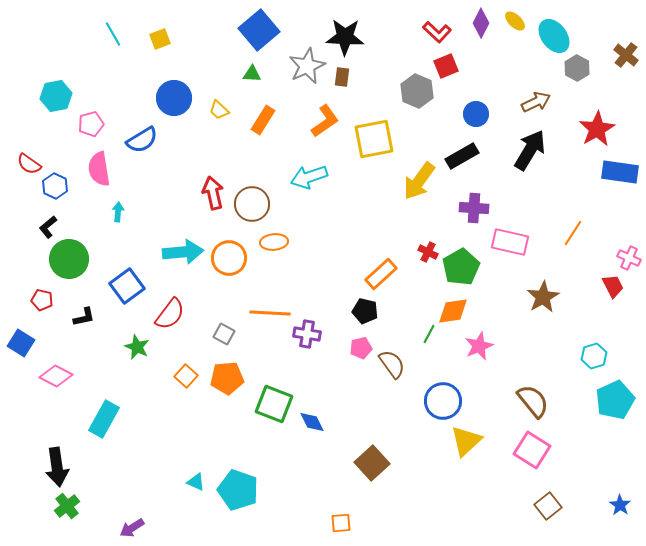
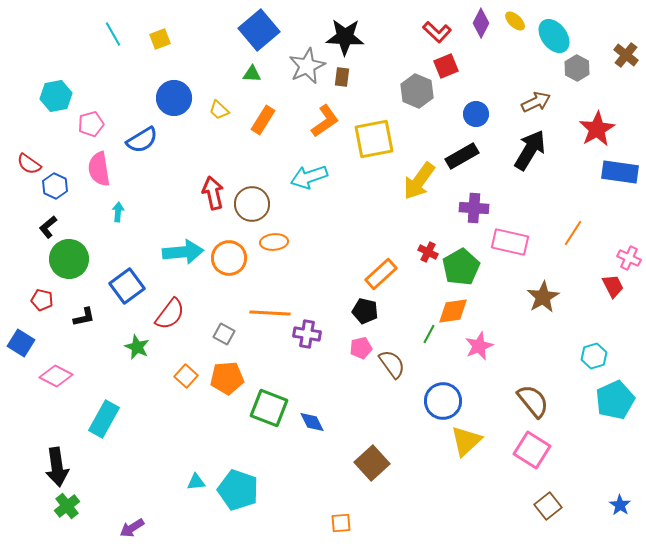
green square at (274, 404): moved 5 px left, 4 px down
cyan triangle at (196, 482): rotated 30 degrees counterclockwise
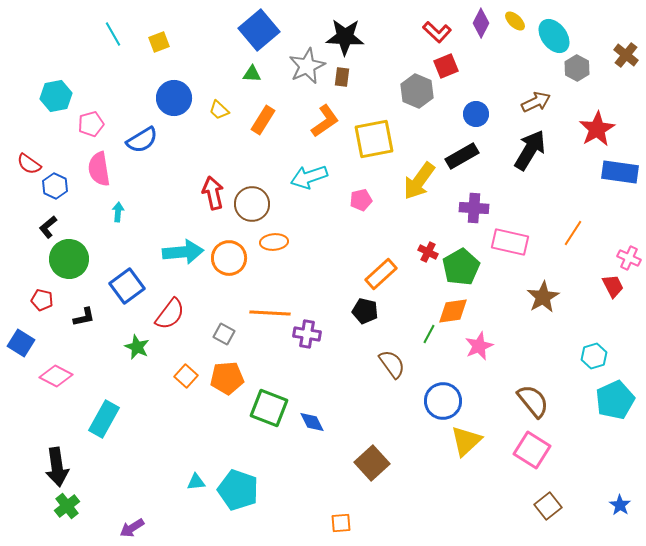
yellow square at (160, 39): moved 1 px left, 3 px down
pink pentagon at (361, 348): moved 148 px up
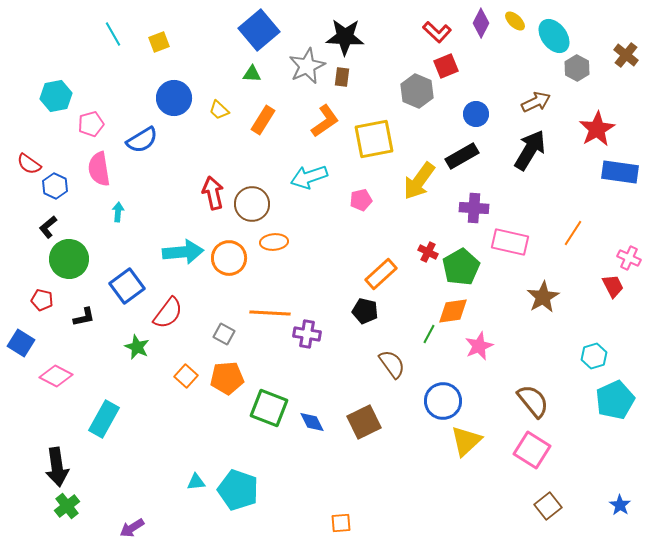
red semicircle at (170, 314): moved 2 px left, 1 px up
brown square at (372, 463): moved 8 px left, 41 px up; rotated 16 degrees clockwise
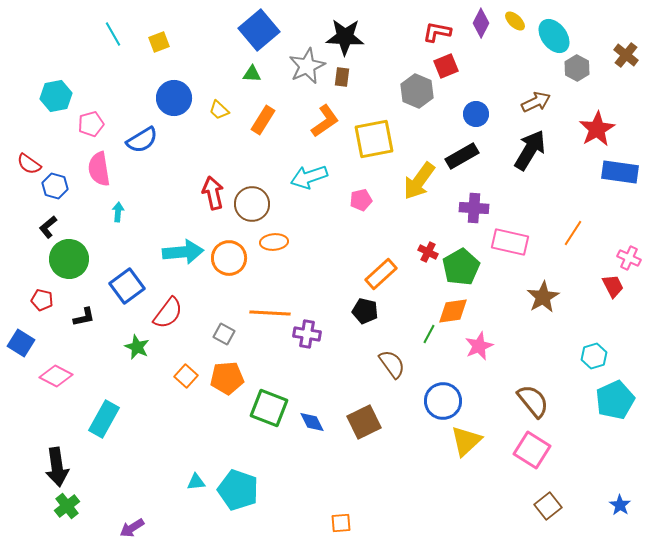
red L-shape at (437, 32): rotated 148 degrees clockwise
blue hexagon at (55, 186): rotated 10 degrees counterclockwise
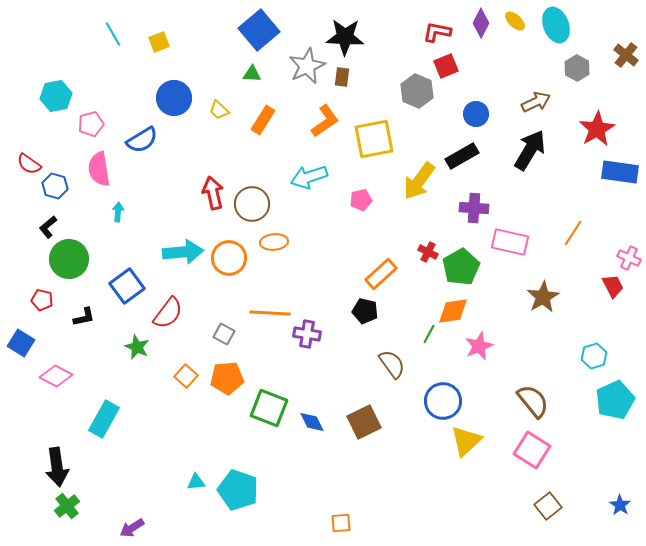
cyan ellipse at (554, 36): moved 2 px right, 11 px up; rotated 16 degrees clockwise
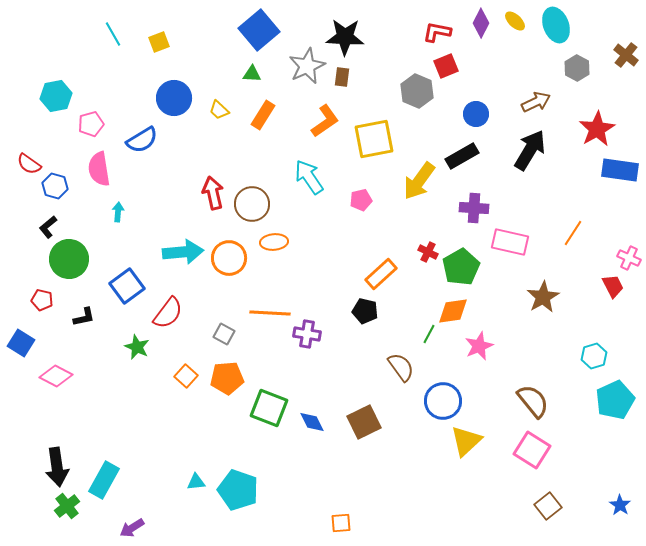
orange rectangle at (263, 120): moved 5 px up
blue rectangle at (620, 172): moved 2 px up
cyan arrow at (309, 177): rotated 75 degrees clockwise
brown semicircle at (392, 364): moved 9 px right, 3 px down
cyan rectangle at (104, 419): moved 61 px down
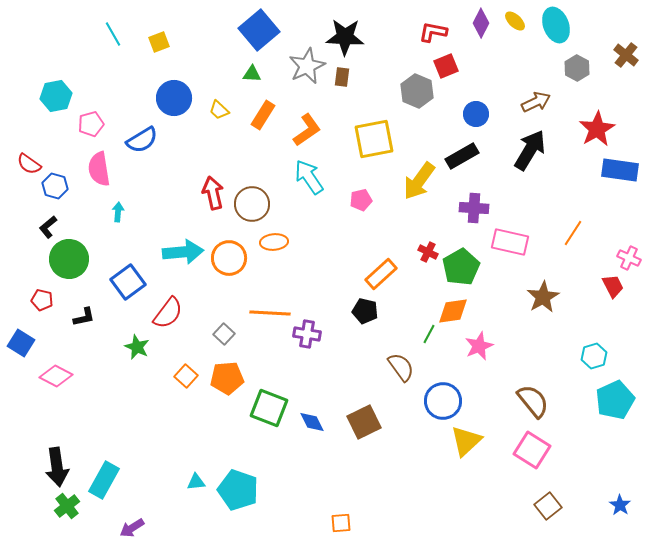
red L-shape at (437, 32): moved 4 px left
orange L-shape at (325, 121): moved 18 px left, 9 px down
blue square at (127, 286): moved 1 px right, 4 px up
gray square at (224, 334): rotated 15 degrees clockwise
